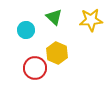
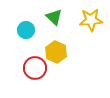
yellow hexagon: moved 1 px left, 1 px up
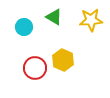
green triangle: rotated 12 degrees counterclockwise
cyan circle: moved 2 px left, 3 px up
yellow hexagon: moved 7 px right, 8 px down
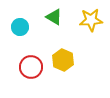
cyan circle: moved 4 px left
red circle: moved 4 px left, 1 px up
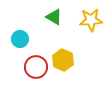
cyan circle: moved 12 px down
red circle: moved 5 px right
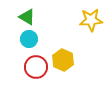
green triangle: moved 27 px left
cyan circle: moved 9 px right
